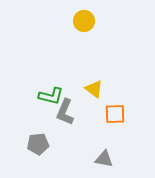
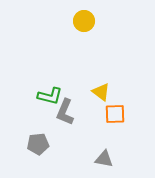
yellow triangle: moved 7 px right, 3 px down
green L-shape: moved 1 px left
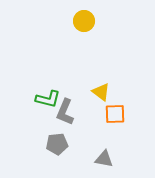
green L-shape: moved 2 px left, 3 px down
gray pentagon: moved 19 px right
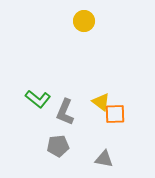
yellow triangle: moved 10 px down
green L-shape: moved 10 px left; rotated 25 degrees clockwise
gray pentagon: moved 1 px right, 2 px down
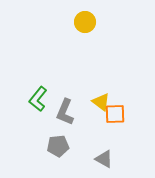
yellow circle: moved 1 px right, 1 px down
green L-shape: rotated 90 degrees clockwise
gray triangle: rotated 18 degrees clockwise
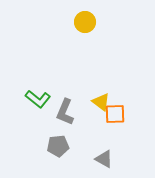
green L-shape: rotated 90 degrees counterclockwise
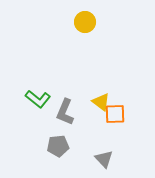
gray triangle: rotated 18 degrees clockwise
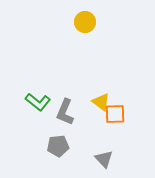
green L-shape: moved 3 px down
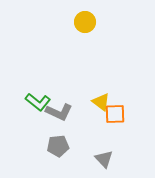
gray L-shape: moved 6 px left; rotated 88 degrees counterclockwise
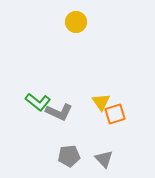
yellow circle: moved 9 px left
yellow triangle: rotated 18 degrees clockwise
orange square: rotated 15 degrees counterclockwise
gray pentagon: moved 11 px right, 10 px down
